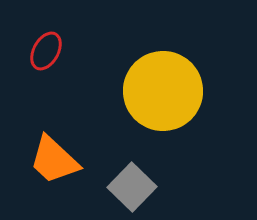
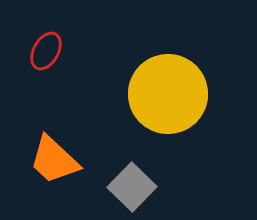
yellow circle: moved 5 px right, 3 px down
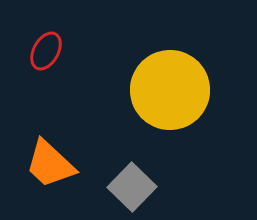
yellow circle: moved 2 px right, 4 px up
orange trapezoid: moved 4 px left, 4 px down
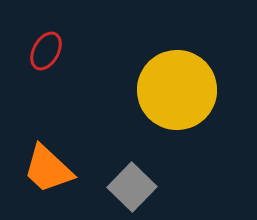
yellow circle: moved 7 px right
orange trapezoid: moved 2 px left, 5 px down
